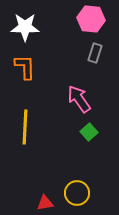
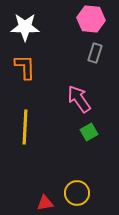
green square: rotated 12 degrees clockwise
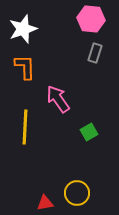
white star: moved 2 px left, 2 px down; rotated 20 degrees counterclockwise
pink arrow: moved 21 px left
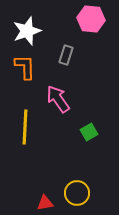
white star: moved 4 px right, 2 px down
gray rectangle: moved 29 px left, 2 px down
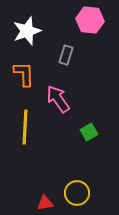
pink hexagon: moved 1 px left, 1 px down
orange L-shape: moved 1 px left, 7 px down
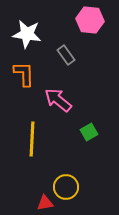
white star: moved 3 px down; rotated 28 degrees clockwise
gray rectangle: rotated 54 degrees counterclockwise
pink arrow: moved 1 px down; rotated 16 degrees counterclockwise
yellow line: moved 7 px right, 12 px down
yellow circle: moved 11 px left, 6 px up
